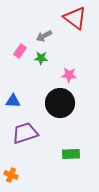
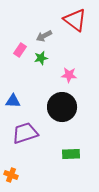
red triangle: moved 2 px down
pink rectangle: moved 1 px up
green star: rotated 16 degrees counterclockwise
black circle: moved 2 px right, 4 px down
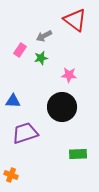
green rectangle: moved 7 px right
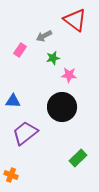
green star: moved 12 px right
purple trapezoid: rotated 20 degrees counterclockwise
green rectangle: moved 4 px down; rotated 42 degrees counterclockwise
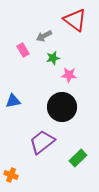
pink rectangle: moved 3 px right; rotated 64 degrees counterclockwise
blue triangle: rotated 14 degrees counterclockwise
purple trapezoid: moved 17 px right, 9 px down
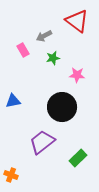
red triangle: moved 2 px right, 1 px down
pink star: moved 8 px right
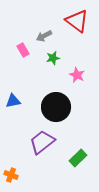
pink star: rotated 21 degrees clockwise
black circle: moved 6 px left
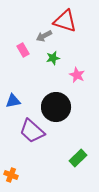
red triangle: moved 12 px left; rotated 20 degrees counterclockwise
purple trapezoid: moved 10 px left, 11 px up; rotated 100 degrees counterclockwise
